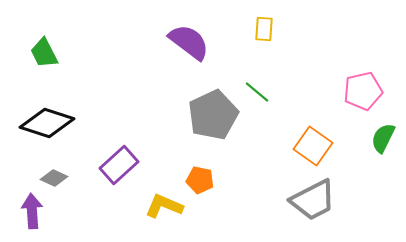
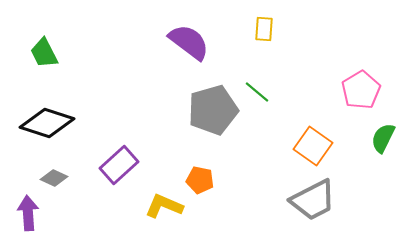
pink pentagon: moved 2 px left, 1 px up; rotated 18 degrees counterclockwise
gray pentagon: moved 5 px up; rotated 9 degrees clockwise
purple arrow: moved 4 px left, 2 px down
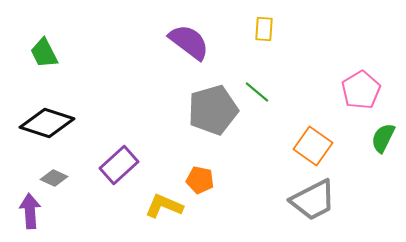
purple arrow: moved 2 px right, 2 px up
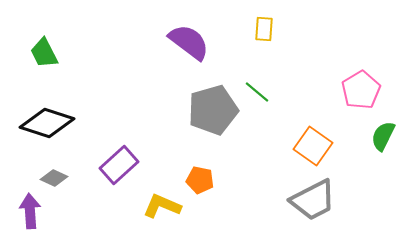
green semicircle: moved 2 px up
yellow L-shape: moved 2 px left
